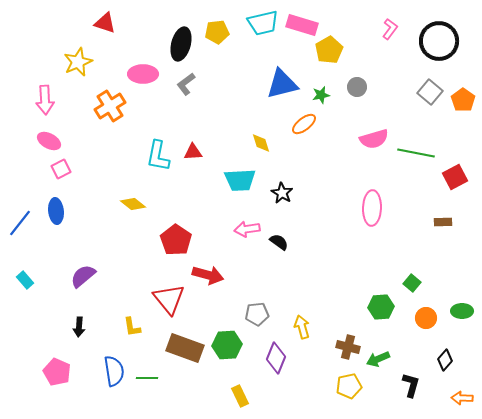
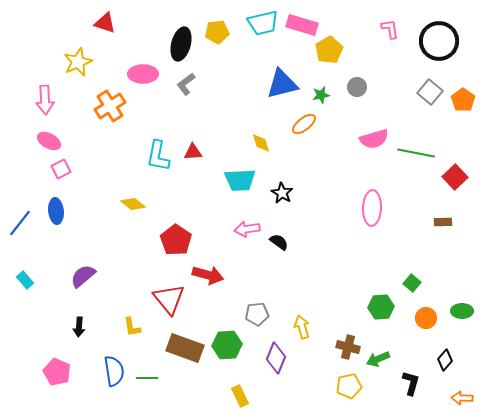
pink L-shape at (390, 29): rotated 45 degrees counterclockwise
red square at (455, 177): rotated 15 degrees counterclockwise
black L-shape at (411, 385): moved 2 px up
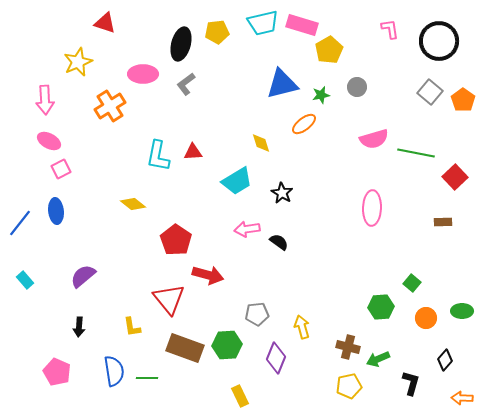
cyan trapezoid at (240, 180): moved 3 px left, 1 px down; rotated 28 degrees counterclockwise
